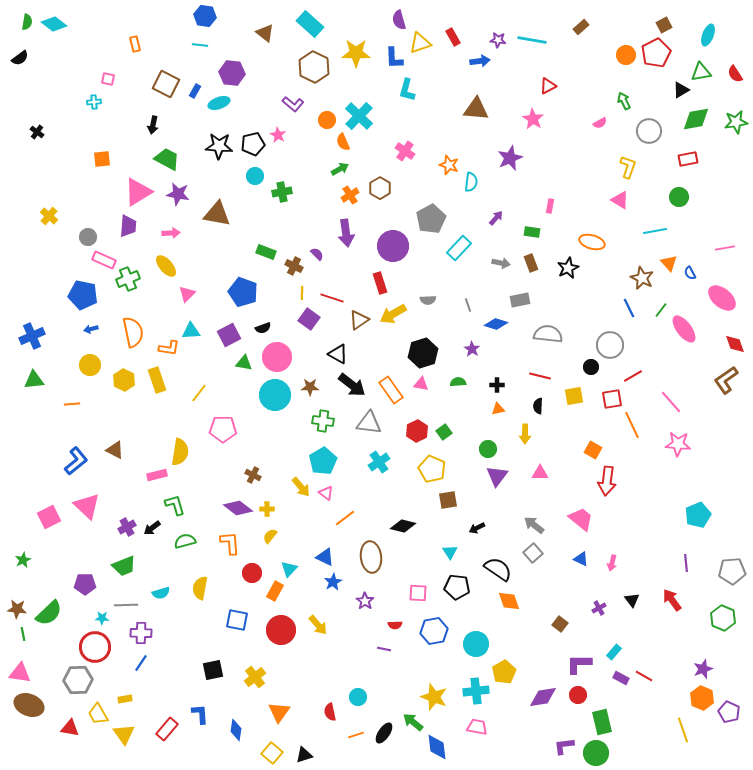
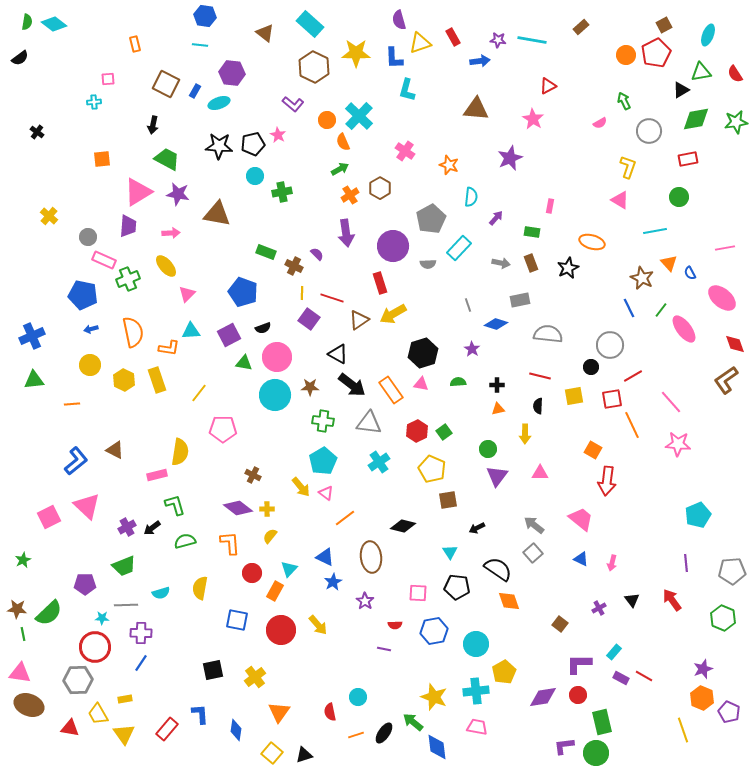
pink square at (108, 79): rotated 16 degrees counterclockwise
cyan semicircle at (471, 182): moved 15 px down
gray semicircle at (428, 300): moved 36 px up
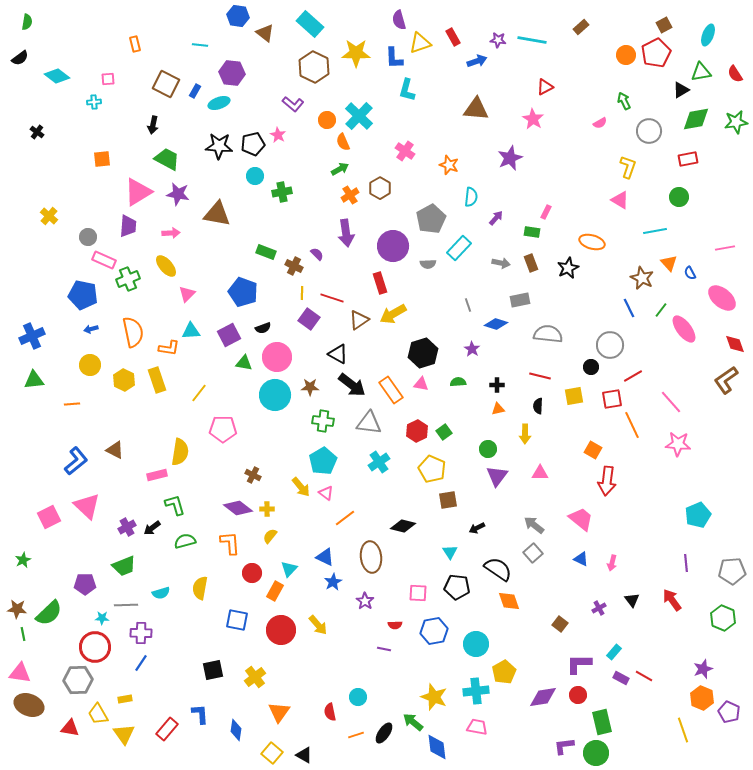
blue hexagon at (205, 16): moved 33 px right
cyan diamond at (54, 24): moved 3 px right, 52 px down
blue arrow at (480, 61): moved 3 px left; rotated 12 degrees counterclockwise
red triangle at (548, 86): moved 3 px left, 1 px down
pink rectangle at (550, 206): moved 4 px left, 6 px down; rotated 16 degrees clockwise
black triangle at (304, 755): rotated 48 degrees clockwise
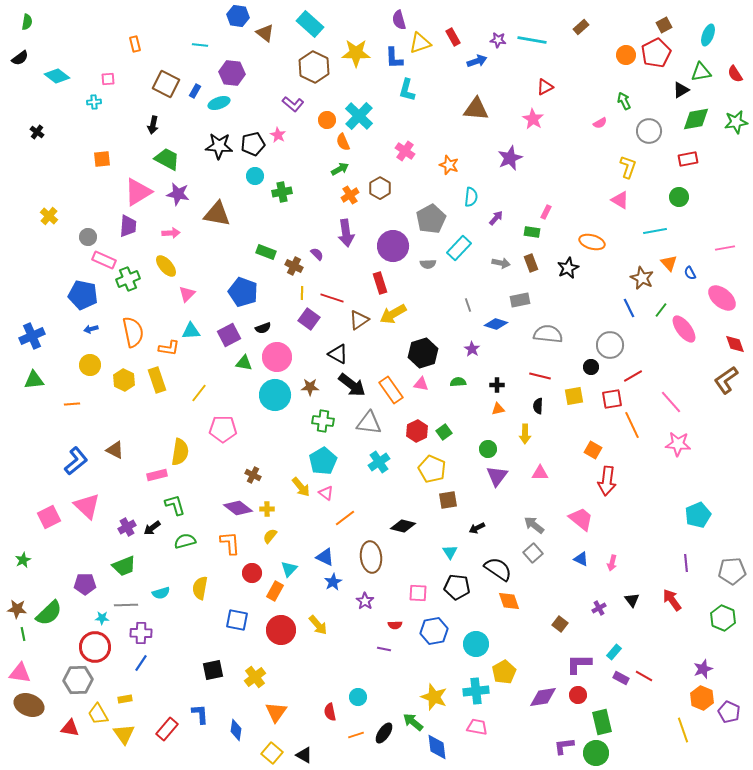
orange triangle at (279, 712): moved 3 px left
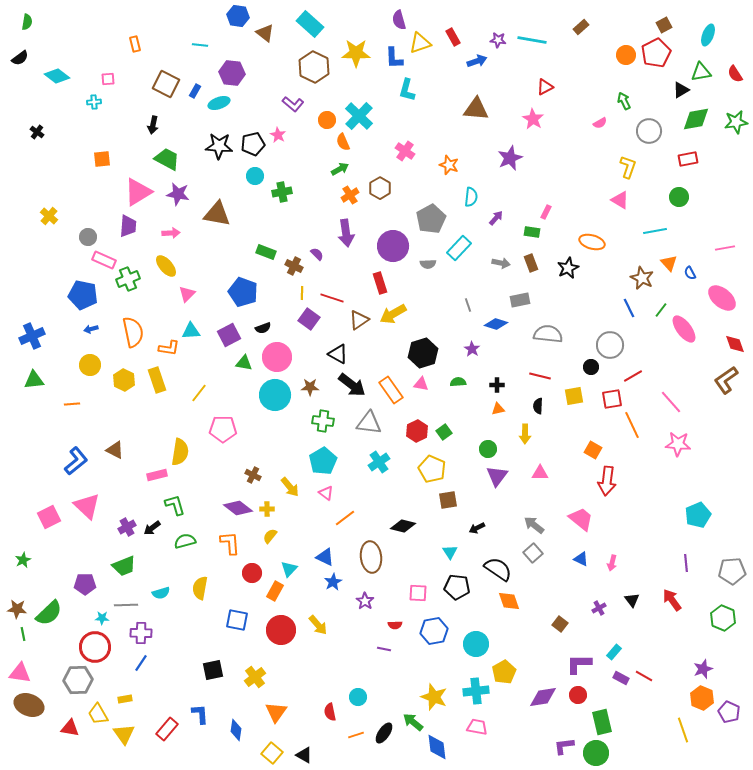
yellow arrow at (301, 487): moved 11 px left
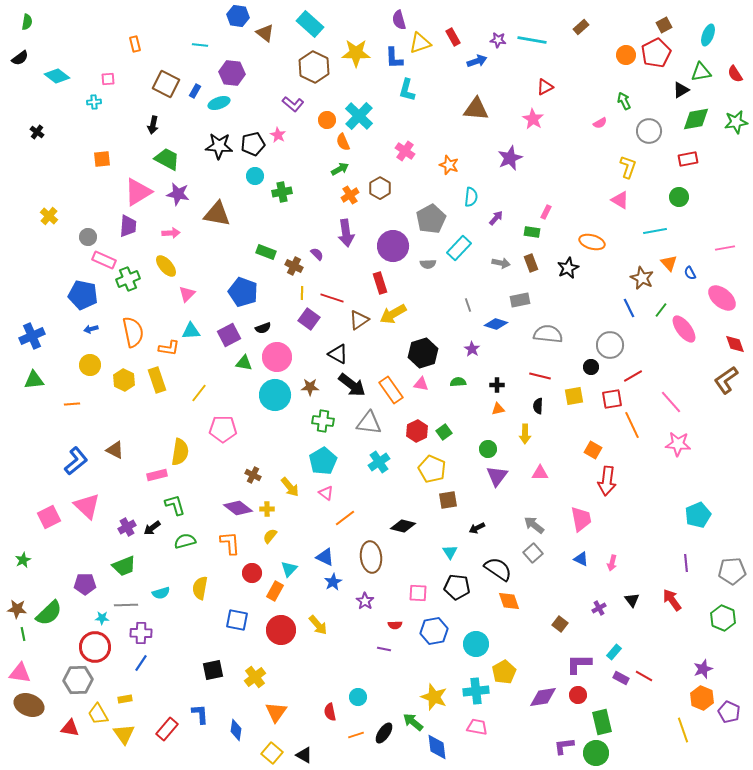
pink trapezoid at (581, 519): rotated 40 degrees clockwise
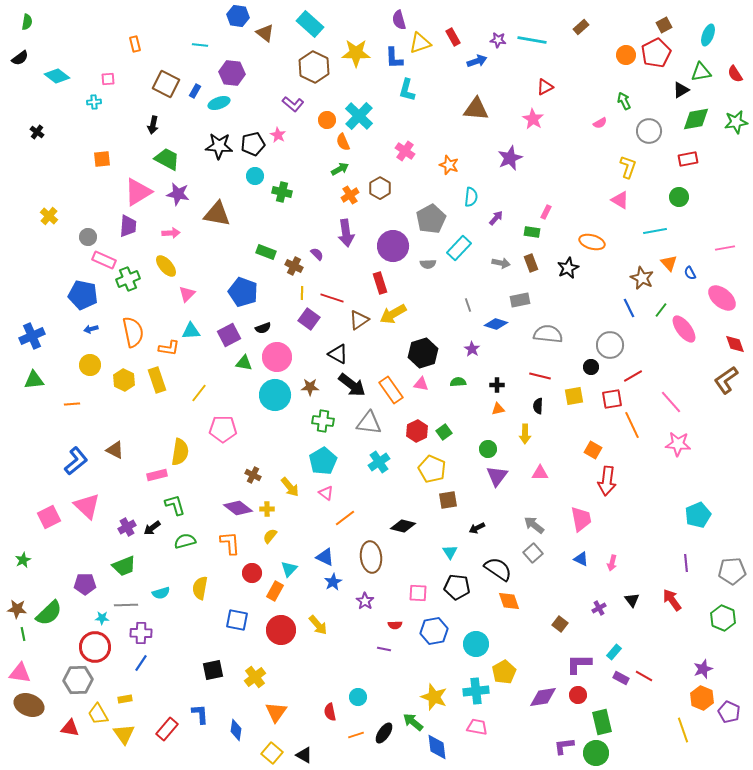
green cross at (282, 192): rotated 24 degrees clockwise
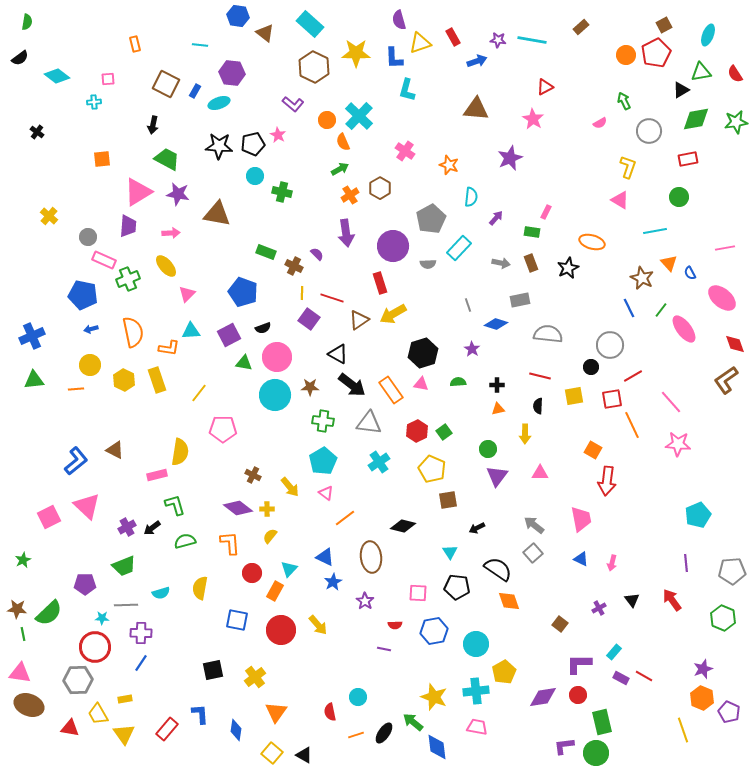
orange line at (72, 404): moved 4 px right, 15 px up
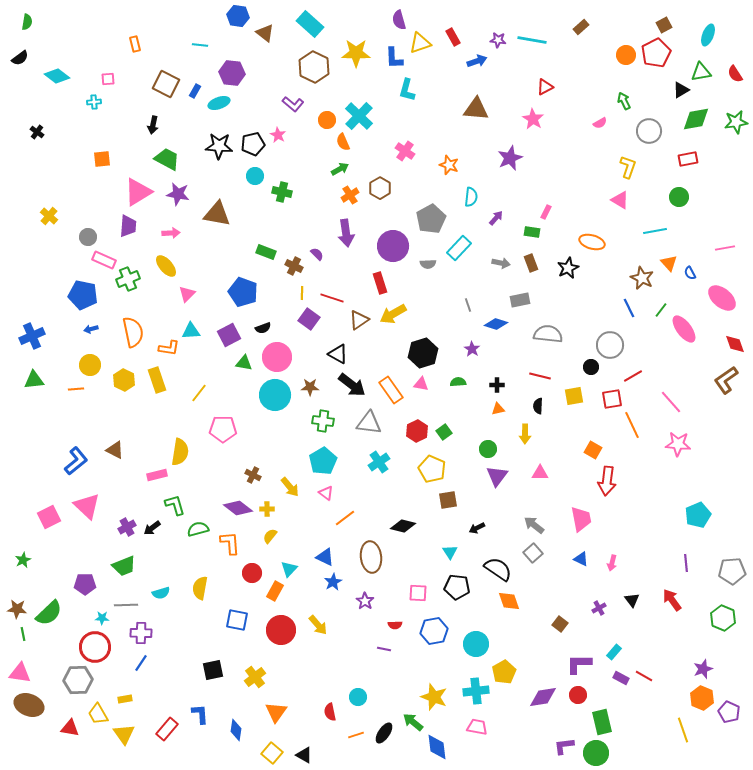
green semicircle at (185, 541): moved 13 px right, 12 px up
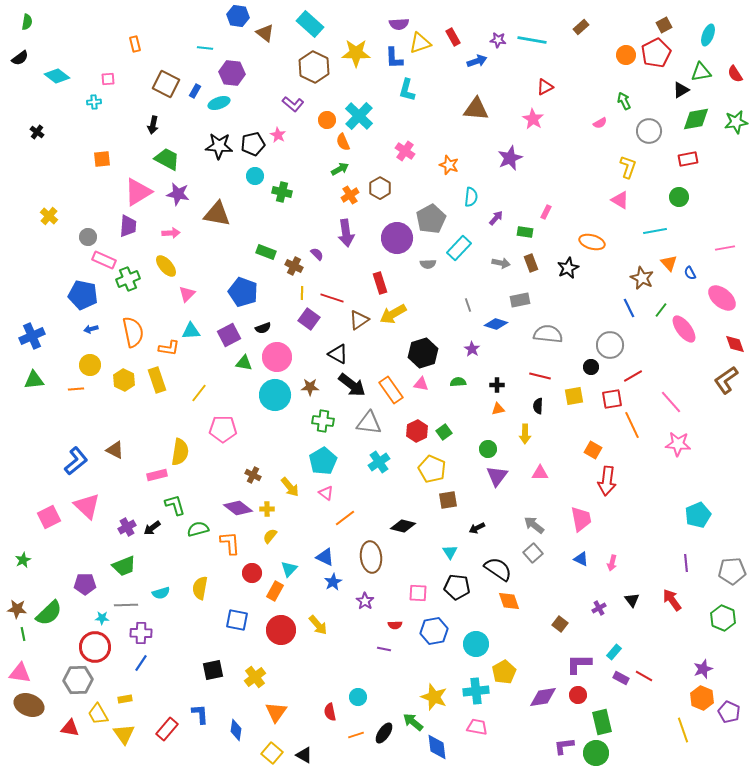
purple semicircle at (399, 20): moved 4 px down; rotated 78 degrees counterclockwise
cyan line at (200, 45): moved 5 px right, 3 px down
green rectangle at (532, 232): moved 7 px left
purple circle at (393, 246): moved 4 px right, 8 px up
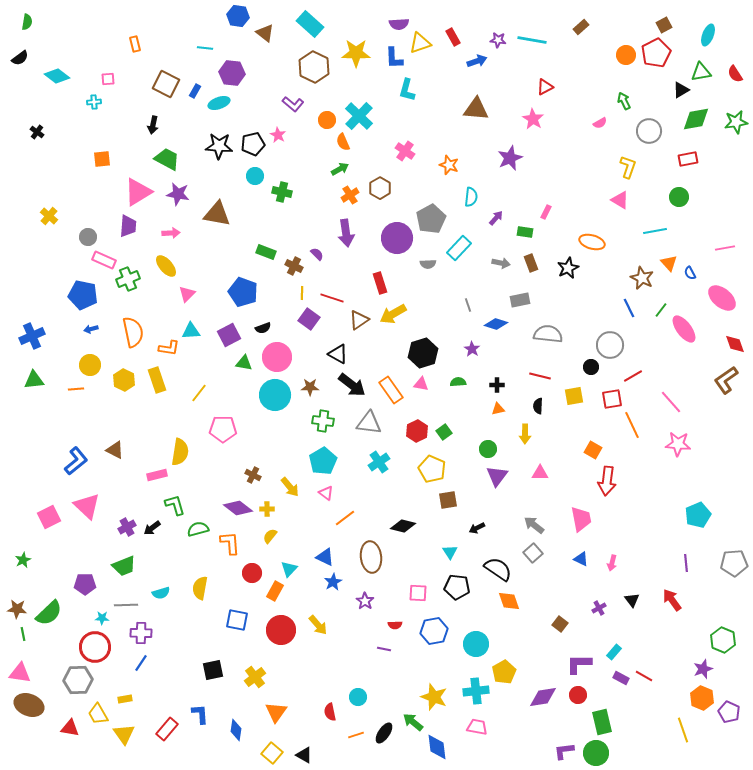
gray pentagon at (732, 571): moved 2 px right, 8 px up
green hexagon at (723, 618): moved 22 px down
purple L-shape at (564, 746): moved 5 px down
